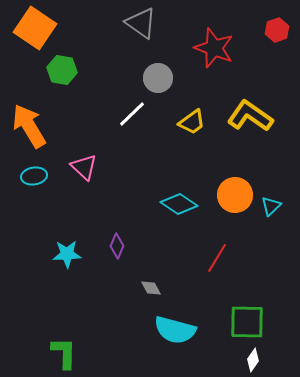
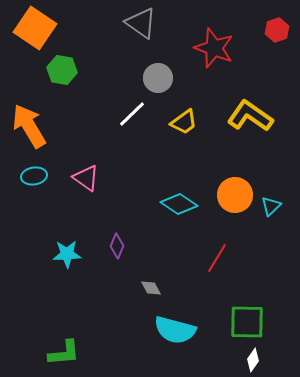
yellow trapezoid: moved 8 px left
pink triangle: moved 2 px right, 11 px down; rotated 8 degrees counterclockwise
green L-shape: rotated 84 degrees clockwise
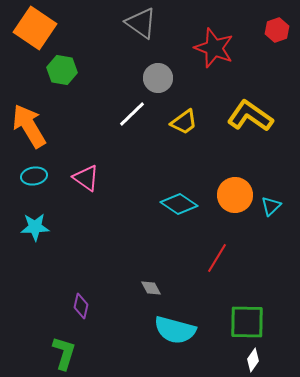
purple diamond: moved 36 px left, 60 px down; rotated 10 degrees counterclockwise
cyan star: moved 32 px left, 27 px up
green L-shape: rotated 68 degrees counterclockwise
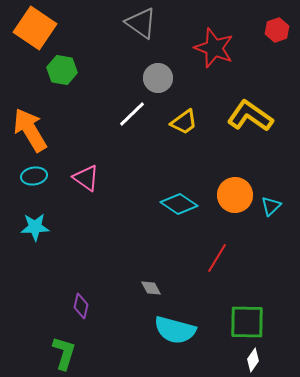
orange arrow: moved 1 px right, 4 px down
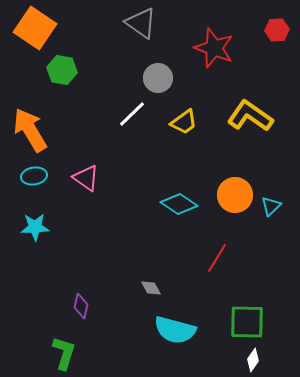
red hexagon: rotated 15 degrees clockwise
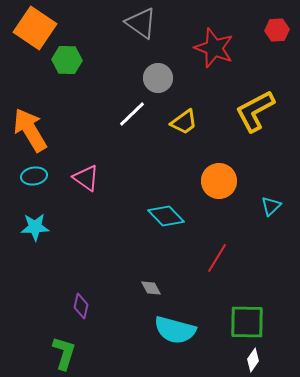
green hexagon: moved 5 px right, 10 px up; rotated 8 degrees counterclockwise
yellow L-shape: moved 5 px right, 5 px up; rotated 63 degrees counterclockwise
orange circle: moved 16 px left, 14 px up
cyan diamond: moved 13 px left, 12 px down; rotated 12 degrees clockwise
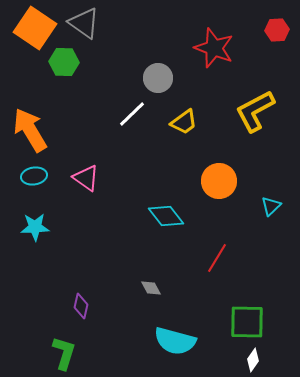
gray triangle: moved 57 px left
green hexagon: moved 3 px left, 2 px down
cyan diamond: rotated 6 degrees clockwise
cyan semicircle: moved 11 px down
